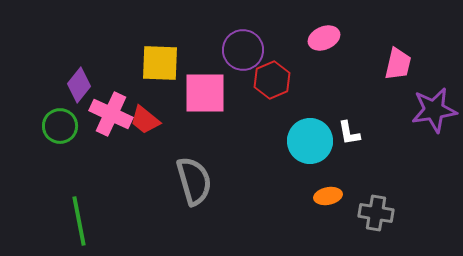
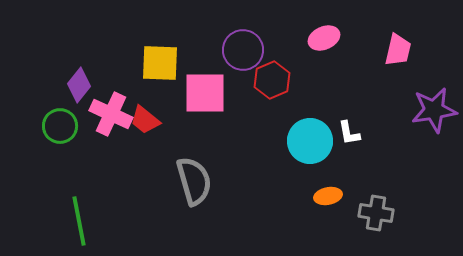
pink trapezoid: moved 14 px up
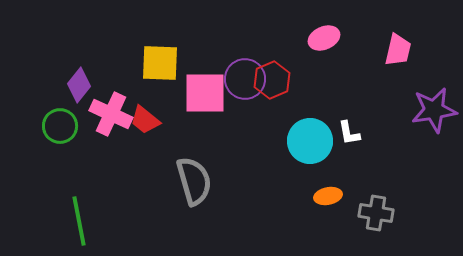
purple circle: moved 2 px right, 29 px down
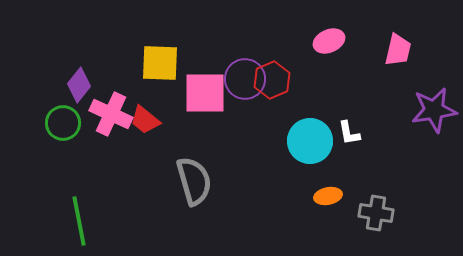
pink ellipse: moved 5 px right, 3 px down
green circle: moved 3 px right, 3 px up
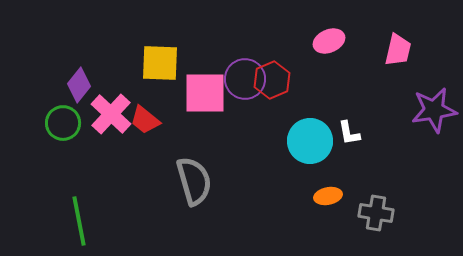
pink cross: rotated 18 degrees clockwise
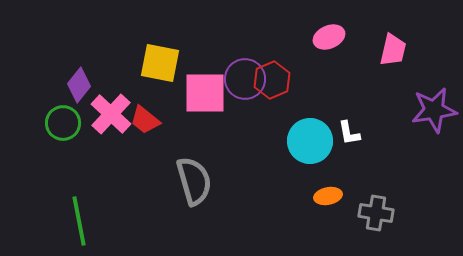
pink ellipse: moved 4 px up
pink trapezoid: moved 5 px left
yellow square: rotated 9 degrees clockwise
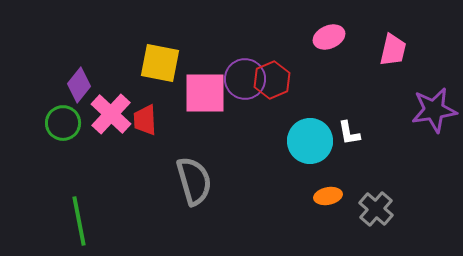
red trapezoid: rotated 48 degrees clockwise
gray cross: moved 4 px up; rotated 32 degrees clockwise
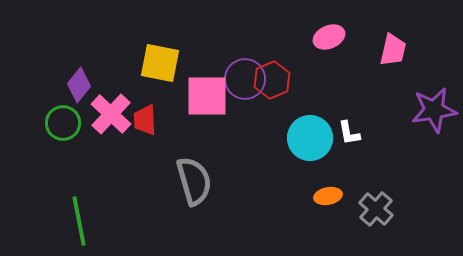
pink square: moved 2 px right, 3 px down
cyan circle: moved 3 px up
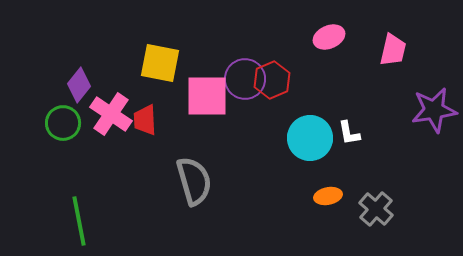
pink cross: rotated 9 degrees counterclockwise
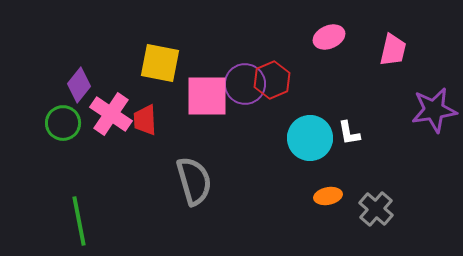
purple circle: moved 5 px down
